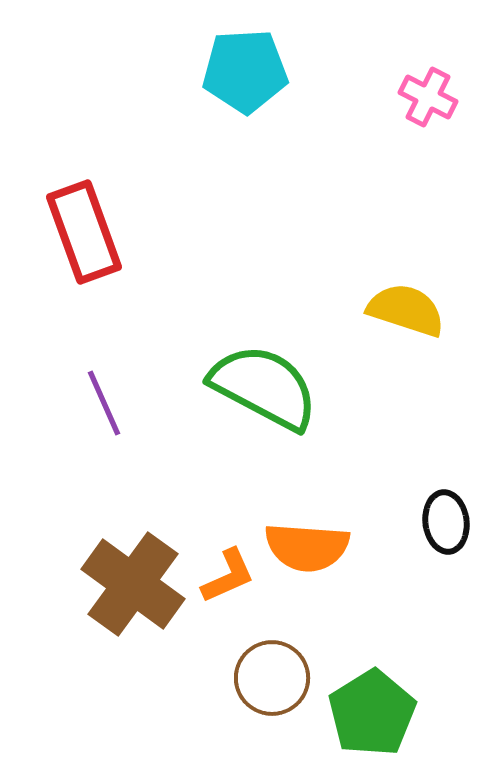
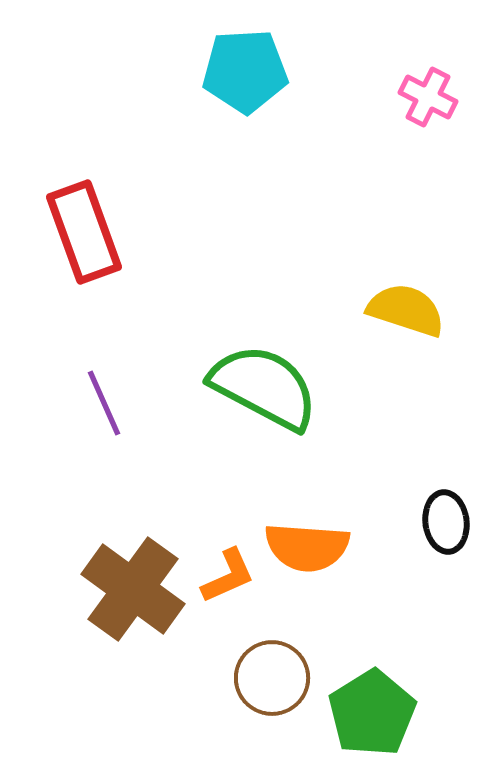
brown cross: moved 5 px down
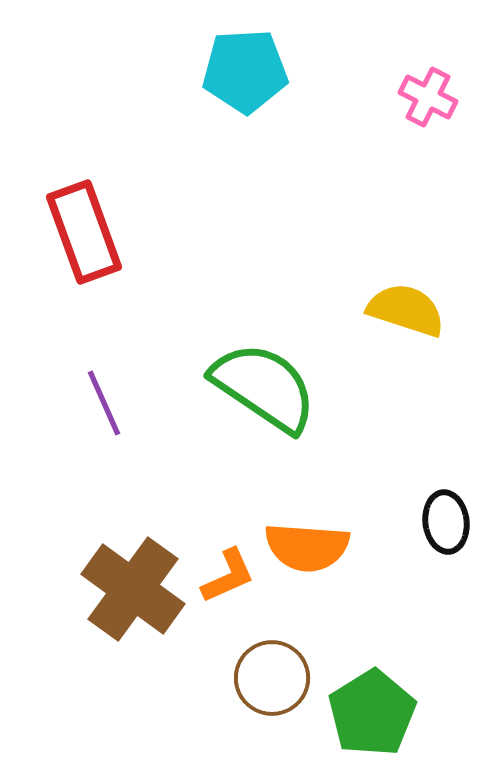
green semicircle: rotated 6 degrees clockwise
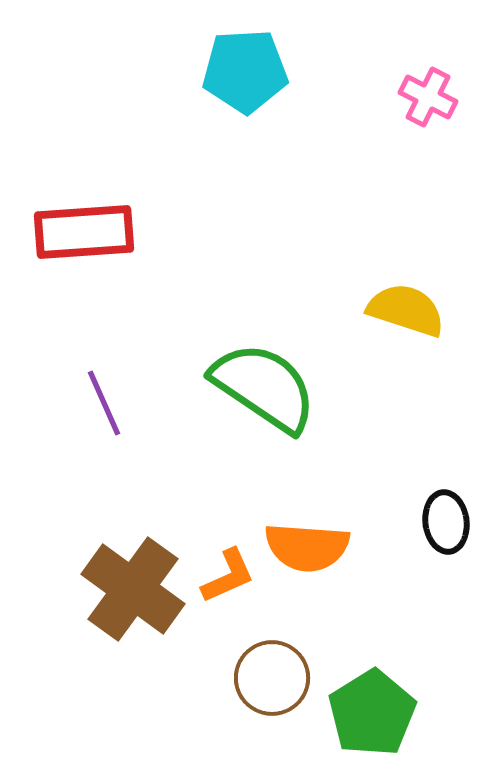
red rectangle: rotated 74 degrees counterclockwise
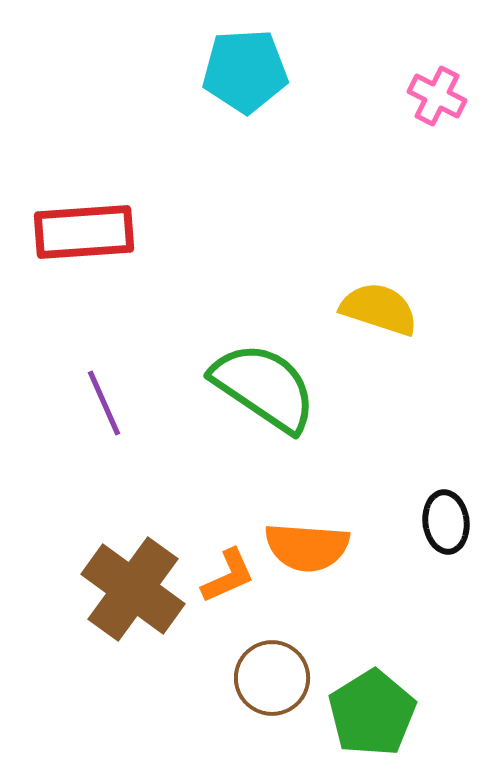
pink cross: moved 9 px right, 1 px up
yellow semicircle: moved 27 px left, 1 px up
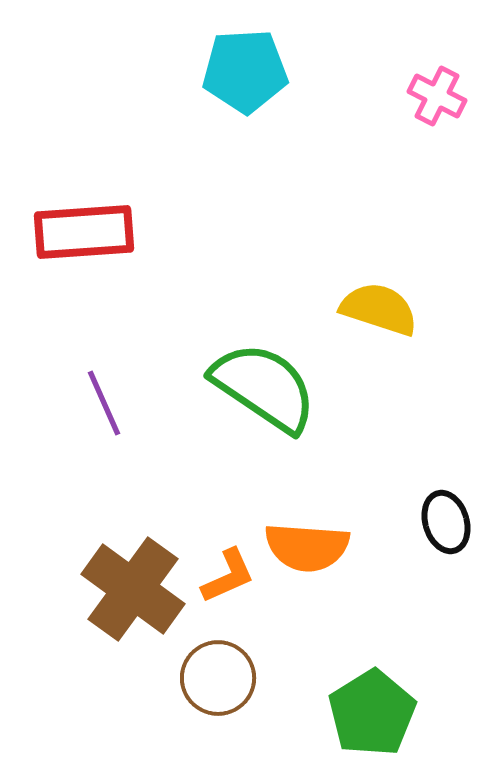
black ellipse: rotated 10 degrees counterclockwise
brown circle: moved 54 px left
